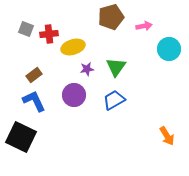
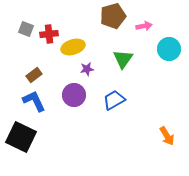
brown pentagon: moved 2 px right, 1 px up
green triangle: moved 7 px right, 8 px up
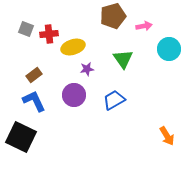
green triangle: rotated 10 degrees counterclockwise
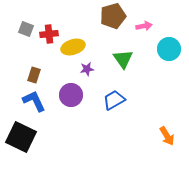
brown rectangle: rotated 35 degrees counterclockwise
purple circle: moved 3 px left
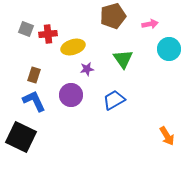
pink arrow: moved 6 px right, 2 px up
red cross: moved 1 px left
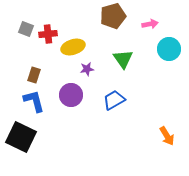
blue L-shape: rotated 10 degrees clockwise
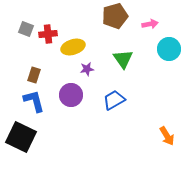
brown pentagon: moved 2 px right
